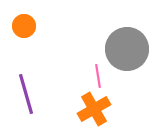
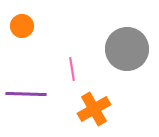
orange circle: moved 2 px left
pink line: moved 26 px left, 7 px up
purple line: rotated 72 degrees counterclockwise
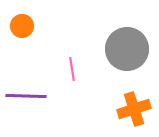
purple line: moved 2 px down
orange cross: moved 40 px right; rotated 12 degrees clockwise
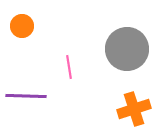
pink line: moved 3 px left, 2 px up
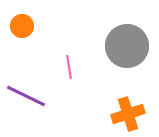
gray circle: moved 3 px up
purple line: rotated 24 degrees clockwise
orange cross: moved 6 px left, 5 px down
